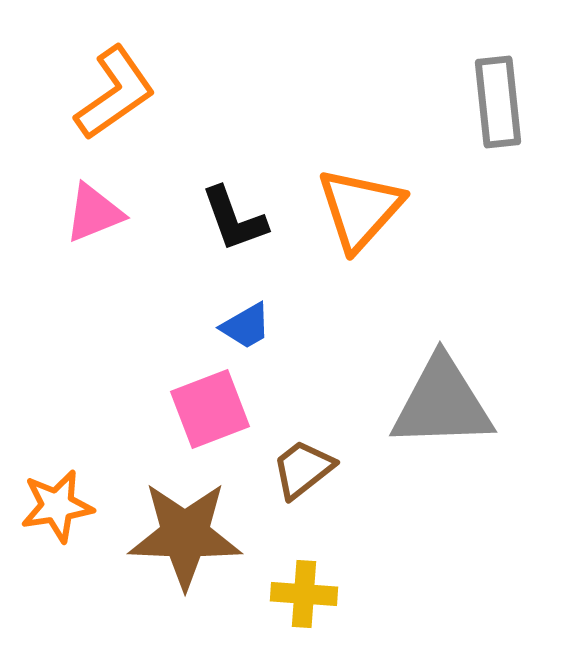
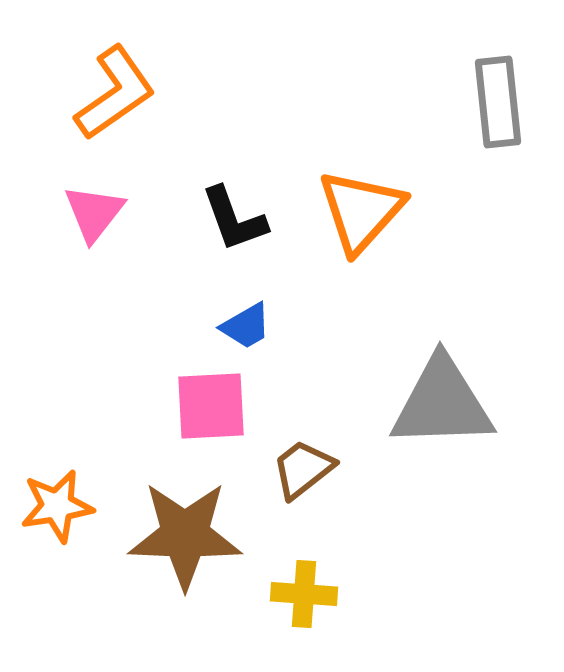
orange triangle: moved 1 px right, 2 px down
pink triangle: rotated 30 degrees counterclockwise
pink square: moved 1 px right, 3 px up; rotated 18 degrees clockwise
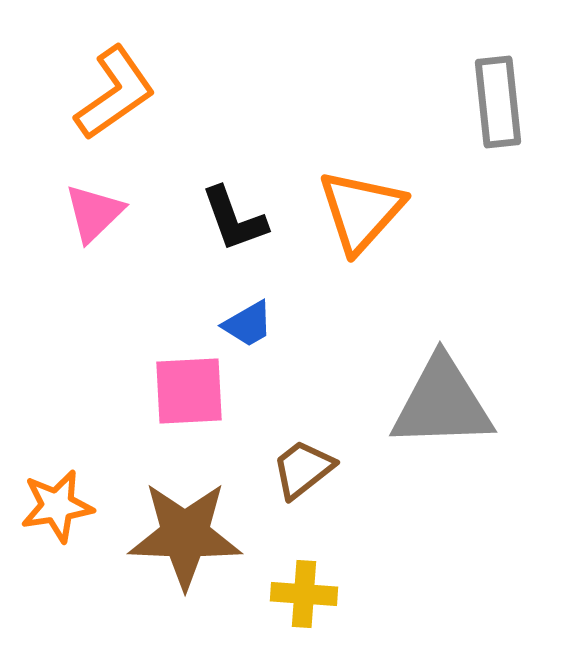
pink triangle: rotated 8 degrees clockwise
blue trapezoid: moved 2 px right, 2 px up
pink square: moved 22 px left, 15 px up
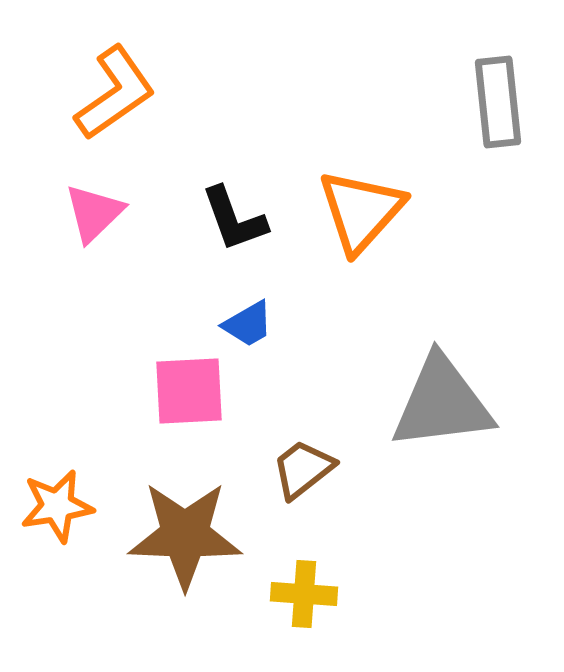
gray triangle: rotated 5 degrees counterclockwise
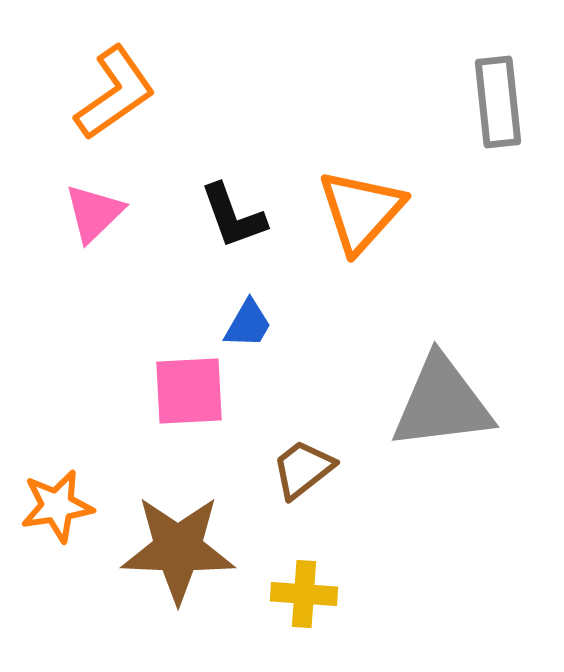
black L-shape: moved 1 px left, 3 px up
blue trapezoid: rotated 30 degrees counterclockwise
brown star: moved 7 px left, 14 px down
